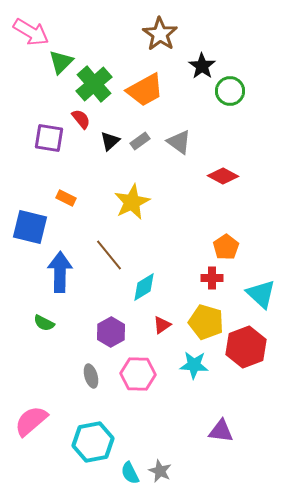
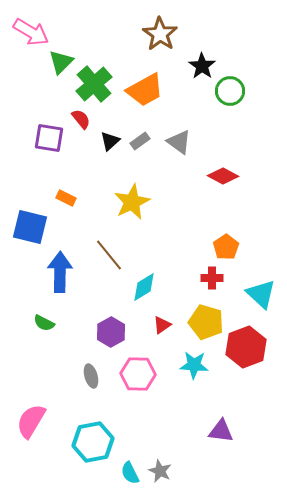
pink semicircle: rotated 18 degrees counterclockwise
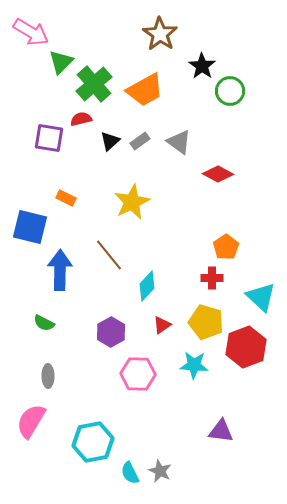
red semicircle: rotated 65 degrees counterclockwise
red diamond: moved 5 px left, 2 px up
blue arrow: moved 2 px up
cyan diamond: moved 3 px right, 1 px up; rotated 16 degrees counterclockwise
cyan triangle: moved 3 px down
gray ellipse: moved 43 px left; rotated 15 degrees clockwise
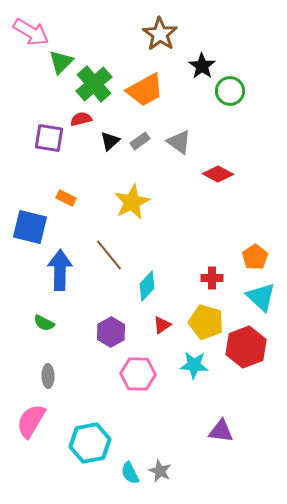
orange pentagon: moved 29 px right, 10 px down
cyan hexagon: moved 3 px left, 1 px down
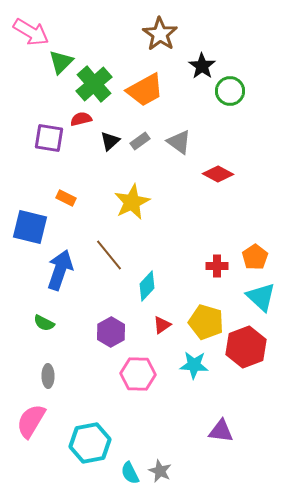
blue arrow: rotated 18 degrees clockwise
red cross: moved 5 px right, 12 px up
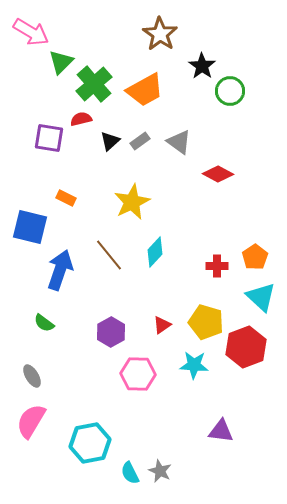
cyan diamond: moved 8 px right, 34 px up
green semicircle: rotated 10 degrees clockwise
gray ellipse: moved 16 px left; rotated 30 degrees counterclockwise
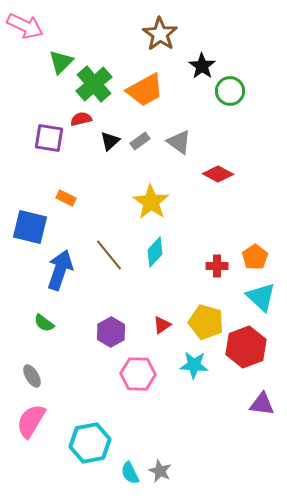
pink arrow: moved 6 px left, 6 px up; rotated 6 degrees counterclockwise
yellow star: moved 19 px right; rotated 12 degrees counterclockwise
purple triangle: moved 41 px right, 27 px up
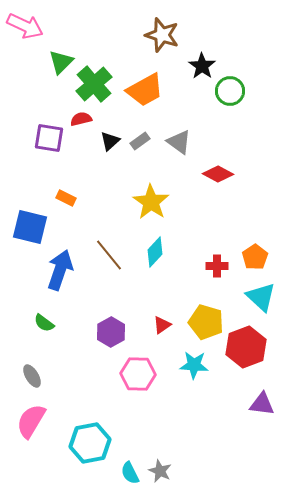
brown star: moved 2 px right, 1 px down; rotated 16 degrees counterclockwise
